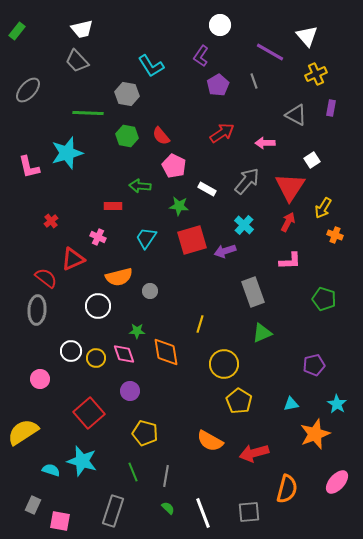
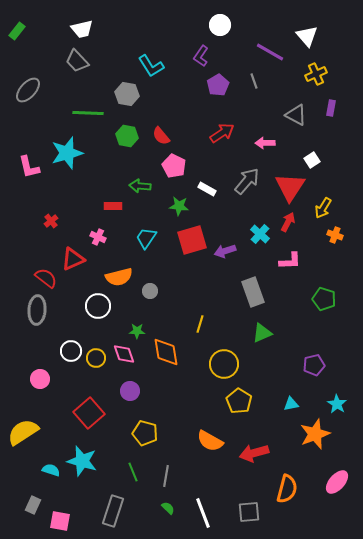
cyan cross at (244, 225): moved 16 px right, 9 px down
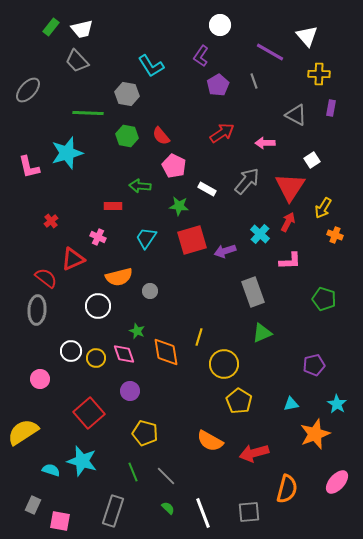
green rectangle at (17, 31): moved 34 px right, 4 px up
yellow cross at (316, 74): moved 3 px right; rotated 25 degrees clockwise
yellow line at (200, 324): moved 1 px left, 13 px down
green star at (137, 331): rotated 21 degrees clockwise
gray line at (166, 476): rotated 55 degrees counterclockwise
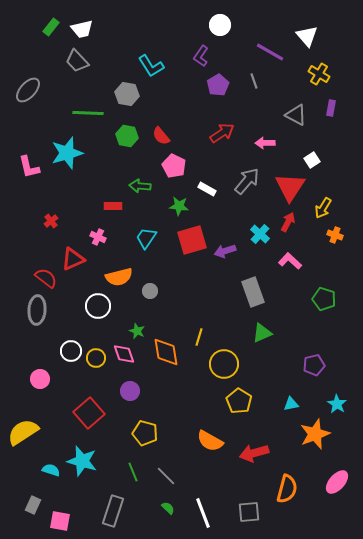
yellow cross at (319, 74): rotated 30 degrees clockwise
pink L-shape at (290, 261): rotated 135 degrees counterclockwise
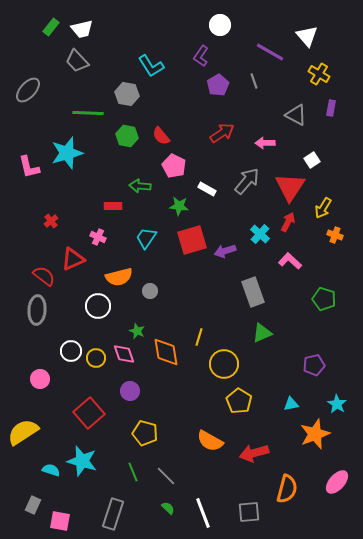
red semicircle at (46, 278): moved 2 px left, 2 px up
gray rectangle at (113, 511): moved 3 px down
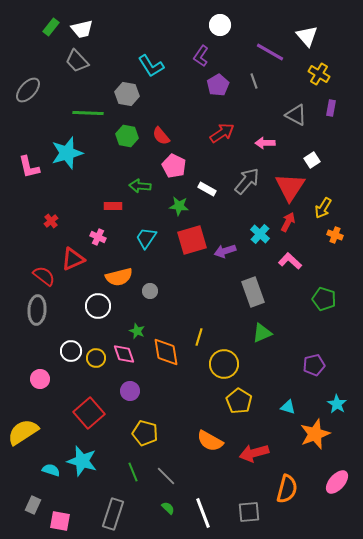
cyan triangle at (291, 404): moved 3 px left, 3 px down; rotated 28 degrees clockwise
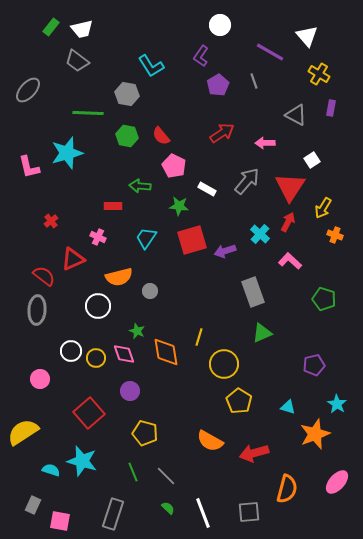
gray trapezoid at (77, 61): rotated 10 degrees counterclockwise
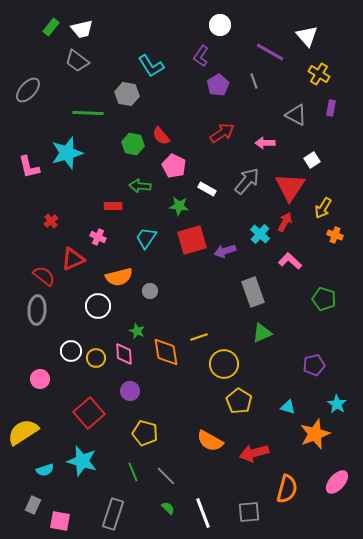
green hexagon at (127, 136): moved 6 px right, 8 px down
red arrow at (288, 222): moved 3 px left
yellow line at (199, 337): rotated 54 degrees clockwise
pink diamond at (124, 354): rotated 15 degrees clockwise
cyan semicircle at (51, 470): moved 6 px left; rotated 144 degrees clockwise
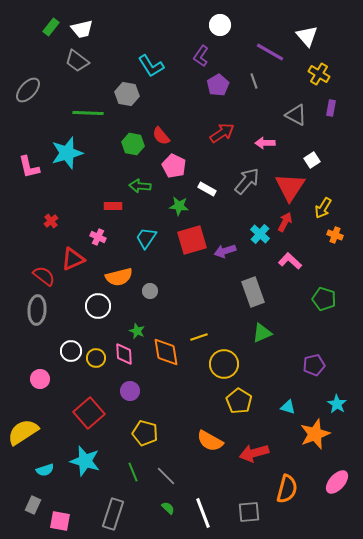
cyan star at (82, 461): moved 3 px right
